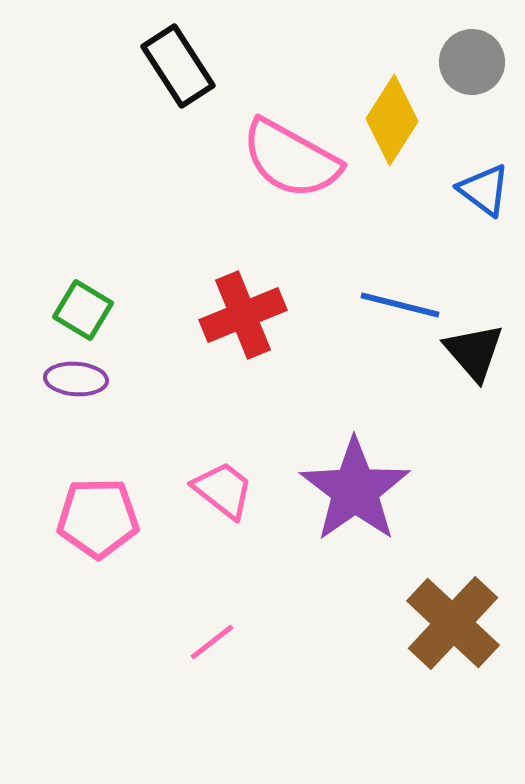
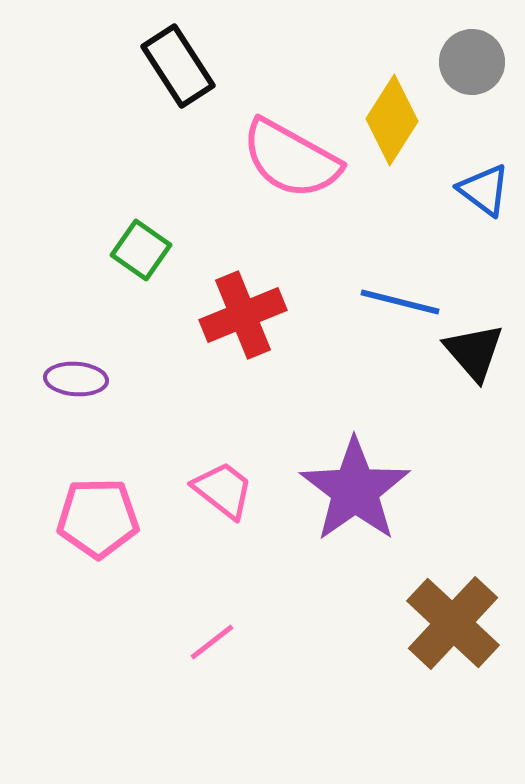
blue line: moved 3 px up
green square: moved 58 px right, 60 px up; rotated 4 degrees clockwise
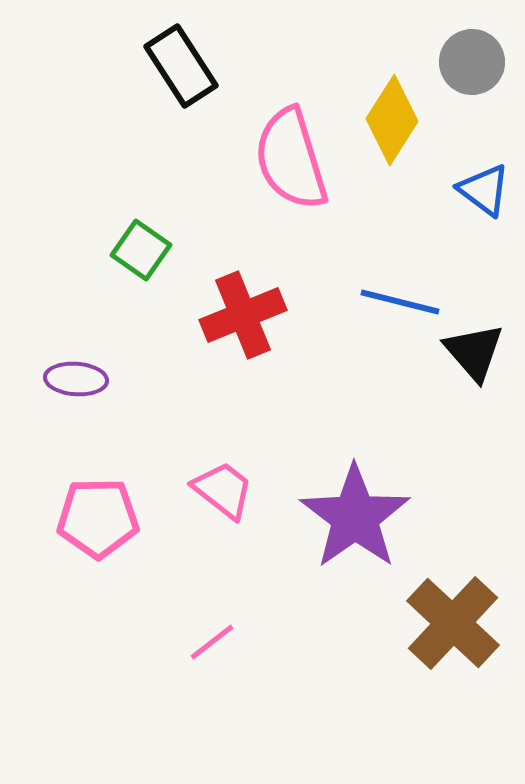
black rectangle: moved 3 px right
pink semicircle: rotated 44 degrees clockwise
purple star: moved 27 px down
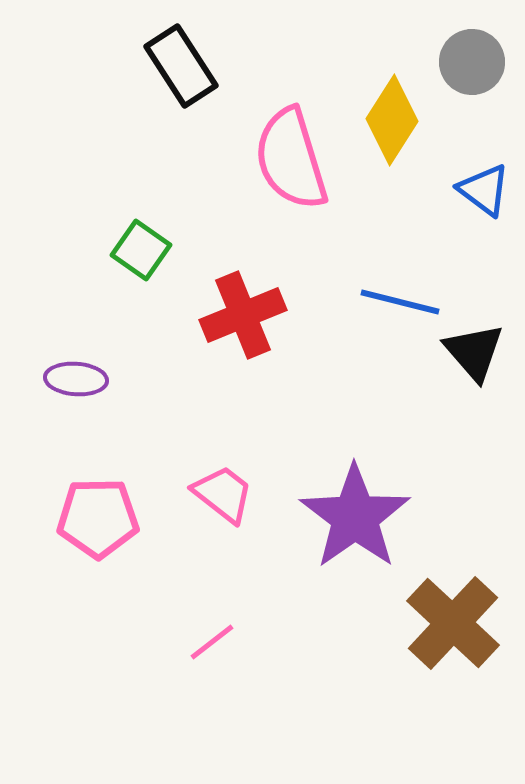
pink trapezoid: moved 4 px down
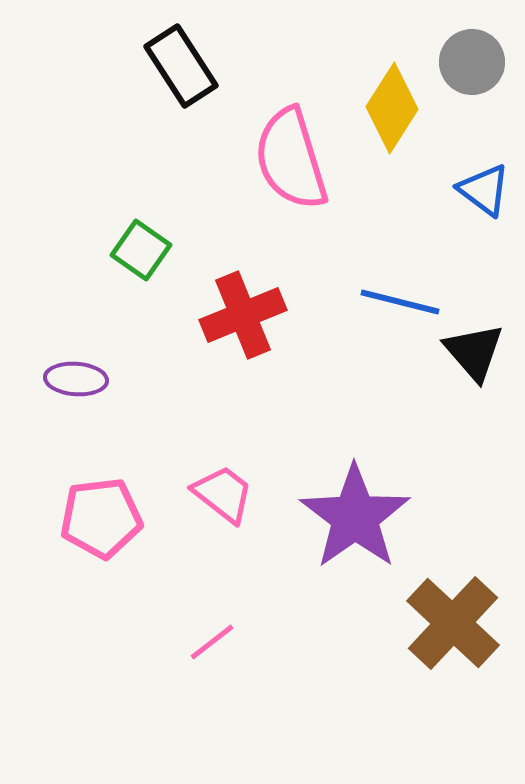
yellow diamond: moved 12 px up
pink pentagon: moved 3 px right; rotated 6 degrees counterclockwise
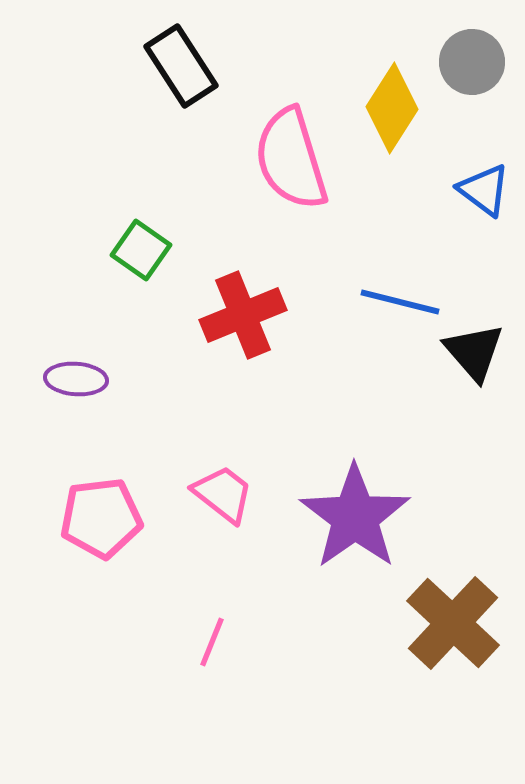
pink line: rotated 30 degrees counterclockwise
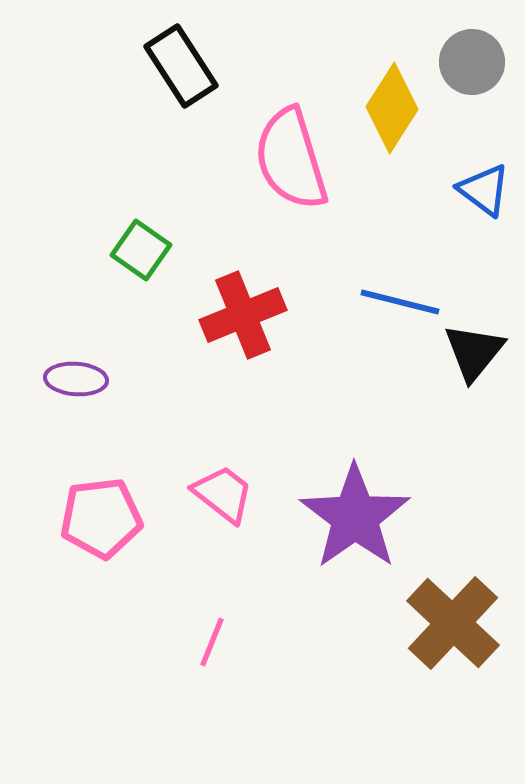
black triangle: rotated 20 degrees clockwise
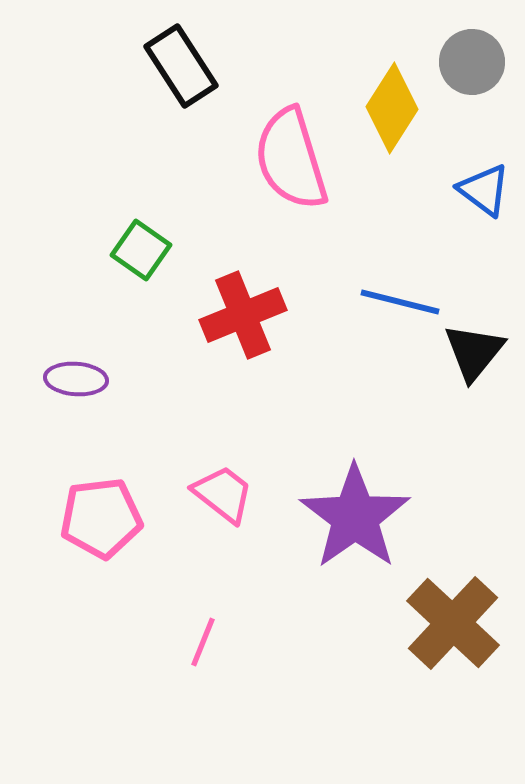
pink line: moved 9 px left
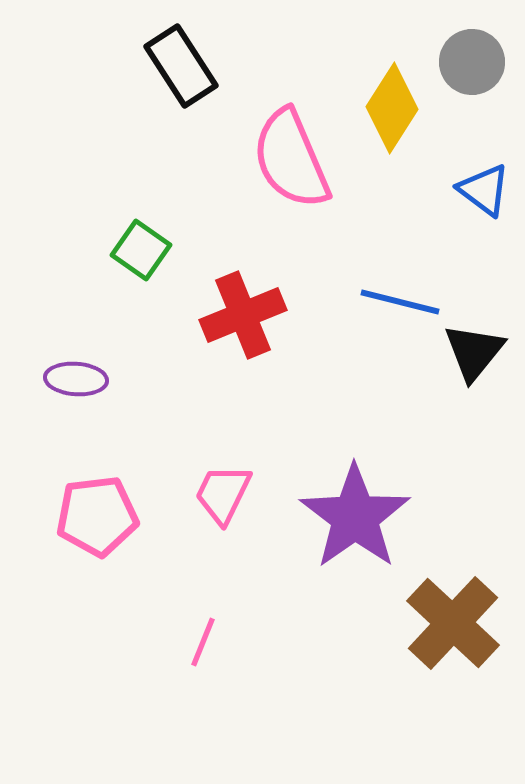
pink semicircle: rotated 6 degrees counterclockwise
pink trapezoid: rotated 102 degrees counterclockwise
pink pentagon: moved 4 px left, 2 px up
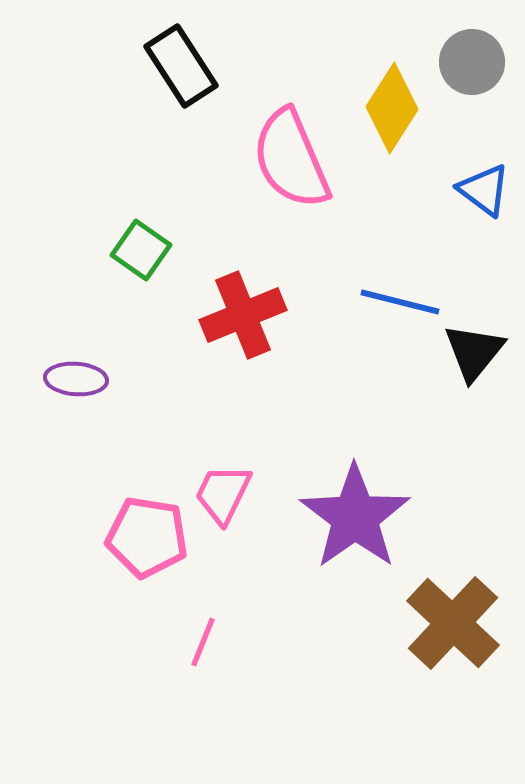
pink pentagon: moved 50 px right, 21 px down; rotated 16 degrees clockwise
